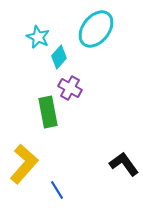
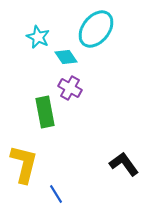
cyan diamond: moved 7 px right; rotated 75 degrees counterclockwise
green rectangle: moved 3 px left
yellow L-shape: rotated 27 degrees counterclockwise
blue line: moved 1 px left, 4 px down
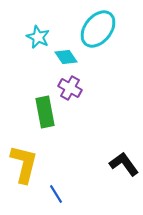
cyan ellipse: moved 2 px right
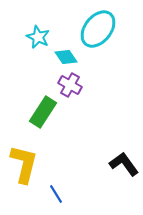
purple cross: moved 3 px up
green rectangle: moved 2 px left; rotated 44 degrees clockwise
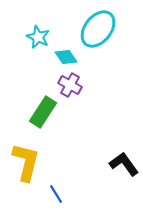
yellow L-shape: moved 2 px right, 2 px up
